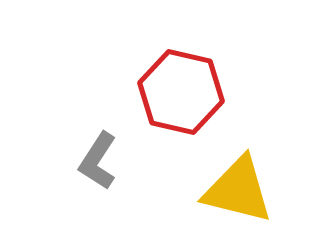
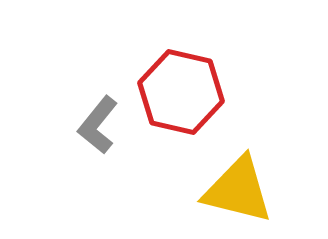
gray L-shape: moved 36 px up; rotated 6 degrees clockwise
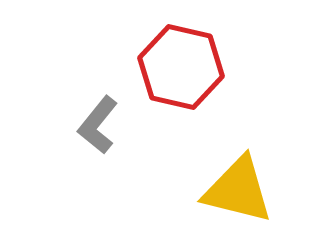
red hexagon: moved 25 px up
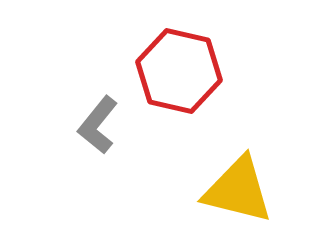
red hexagon: moved 2 px left, 4 px down
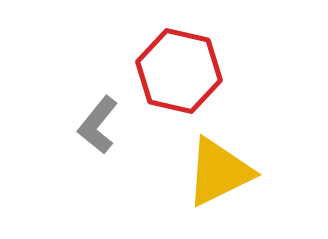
yellow triangle: moved 19 px left, 18 px up; rotated 40 degrees counterclockwise
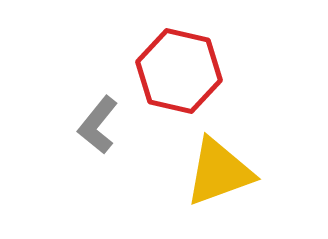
yellow triangle: rotated 6 degrees clockwise
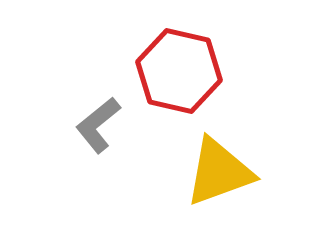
gray L-shape: rotated 12 degrees clockwise
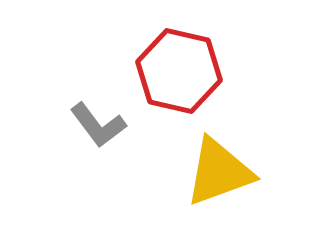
gray L-shape: rotated 88 degrees counterclockwise
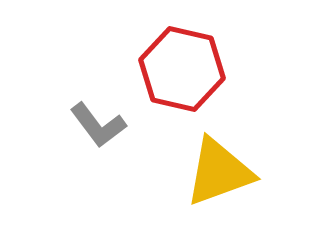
red hexagon: moved 3 px right, 2 px up
